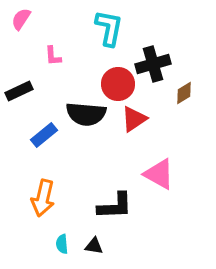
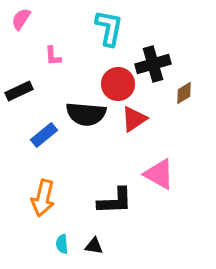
black L-shape: moved 5 px up
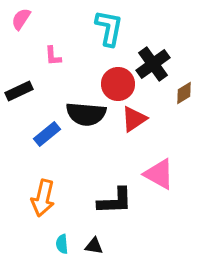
black cross: rotated 20 degrees counterclockwise
blue rectangle: moved 3 px right, 1 px up
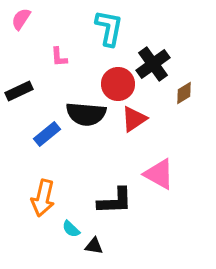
pink L-shape: moved 6 px right, 1 px down
cyan semicircle: moved 9 px right, 15 px up; rotated 42 degrees counterclockwise
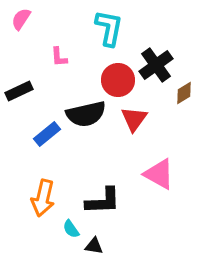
black cross: moved 3 px right, 1 px down
red circle: moved 4 px up
black semicircle: rotated 18 degrees counterclockwise
red triangle: rotated 20 degrees counterclockwise
black L-shape: moved 12 px left
cyan semicircle: rotated 12 degrees clockwise
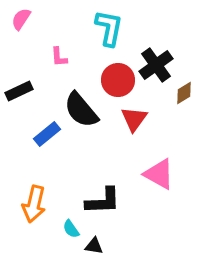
black semicircle: moved 5 px left, 4 px up; rotated 63 degrees clockwise
orange arrow: moved 9 px left, 6 px down
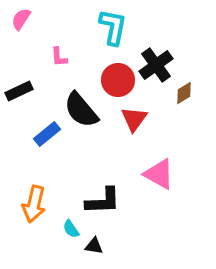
cyan L-shape: moved 4 px right, 1 px up
